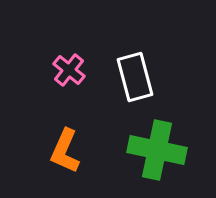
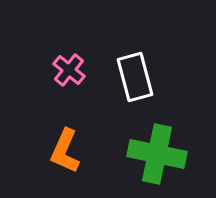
green cross: moved 4 px down
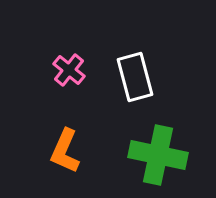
green cross: moved 1 px right, 1 px down
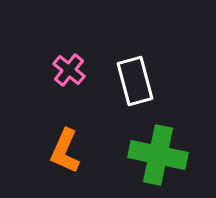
white rectangle: moved 4 px down
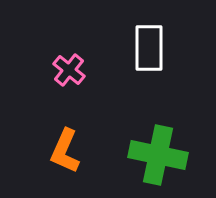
white rectangle: moved 14 px right, 33 px up; rotated 15 degrees clockwise
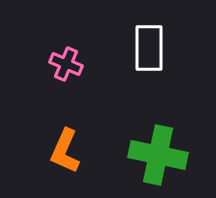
pink cross: moved 3 px left, 6 px up; rotated 16 degrees counterclockwise
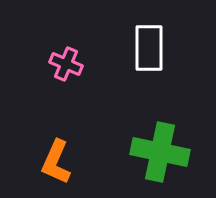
orange L-shape: moved 9 px left, 11 px down
green cross: moved 2 px right, 3 px up
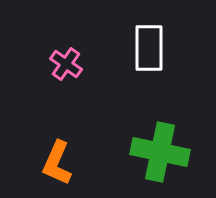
pink cross: rotated 12 degrees clockwise
orange L-shape: moved 1 px right, 1 px down
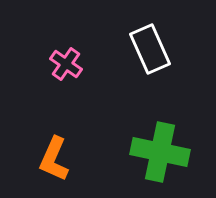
white rectangle: moved 1 px right, 1 px down; rotated 24 degrees counterclockwise
orange L-shape: moved 3 px left, 4 px up
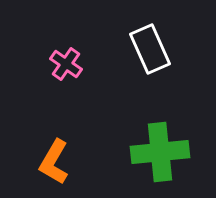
green cross: rotated 18 degrees counterclockwise
orange L-shape: moved 3 px down; rotated 6 degrees clockwise
